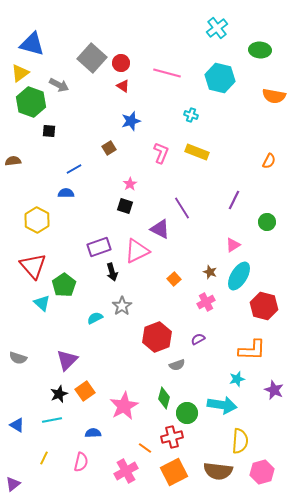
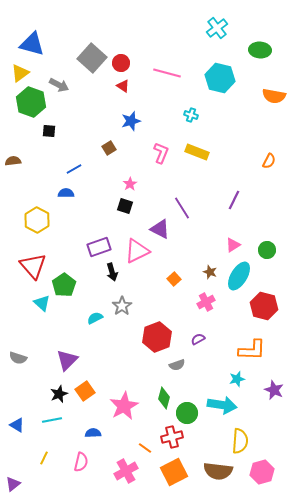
green circle at (267, 222): moved 28 px down
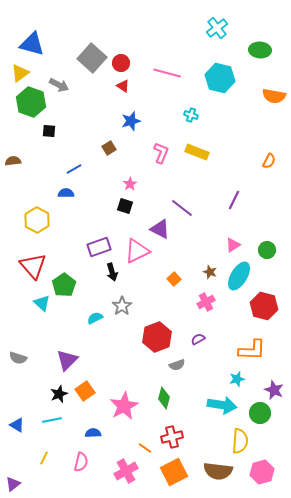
purple line at (182, 208): rotated 20 degrees counterclockwise
green circle at (187, 413): moved 73 px right
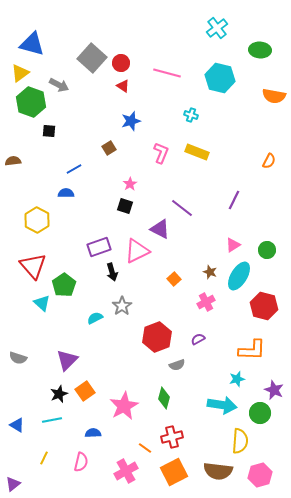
pink hexagon at (262, 472): moved 2 px left, 3 px down
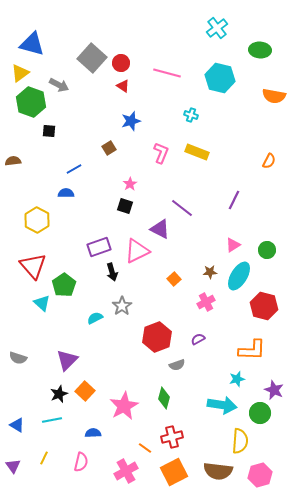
brown star at (210, 272): rotated 24 degrees counterclockwise
orange square at (85, 391): rotated 12 degrees counterclockwise
purple triangle at (13, 484): moved 18 px up; rotated 28 degrees counterclockwise
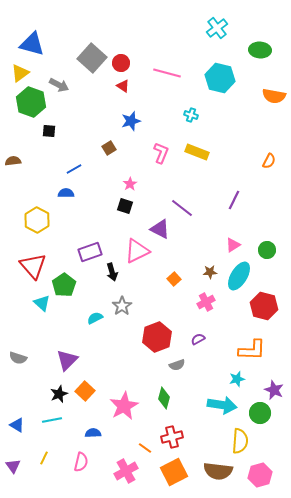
purple rectangle at (99, 247): moved 9 px left, 5 px down
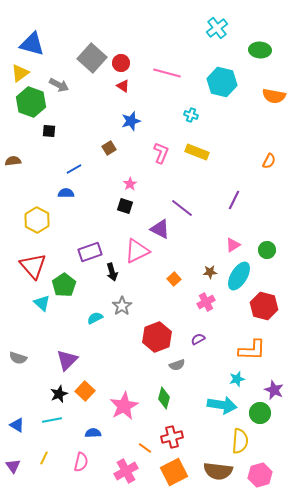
cyan hexagon at (220, 78): moved 2 px right, 4 px down
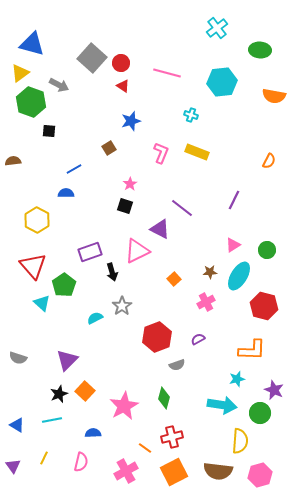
cyan hexagon at (222, 82): rotated 20 degrees counterclockwise
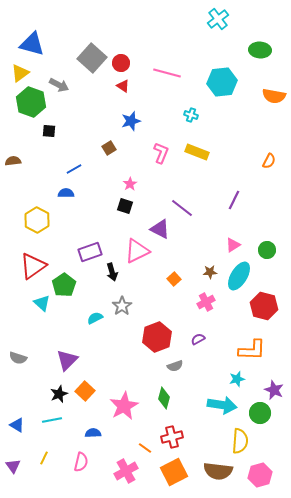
cyan cross at (217, 28): moved 1 px right, 9 px up
red triangle at (33, 266): rotated 36 degrees clockwise
gray semicircle at (177, 365): moved 2 px left, 1 px down
